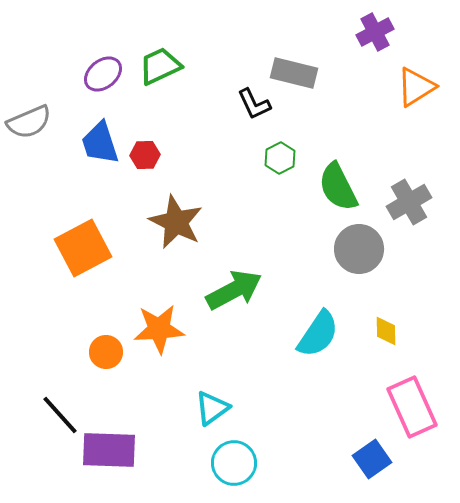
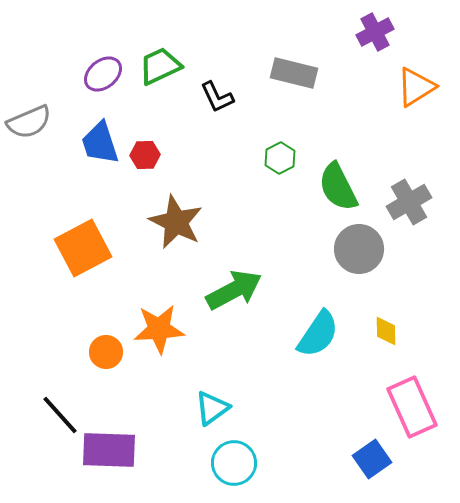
black L-shape: moved 37 px left, 7 px up
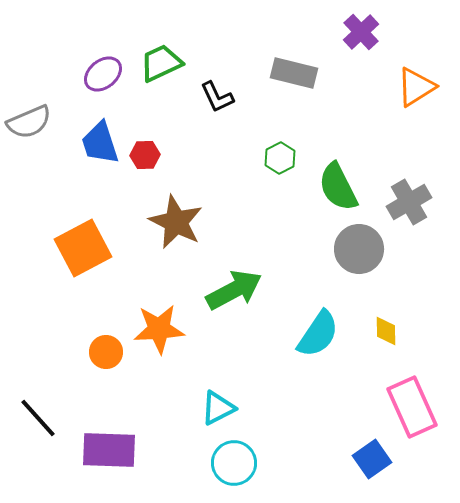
purple cross: moved 14 px left; rotated 15 degrees counterclockwise
green trapezoid: moved 1 px right, 3 px up
cyan triangle: moved 6 px right; rotated 9 degrees clockwise
black line: moved 22 px left, 3 px down
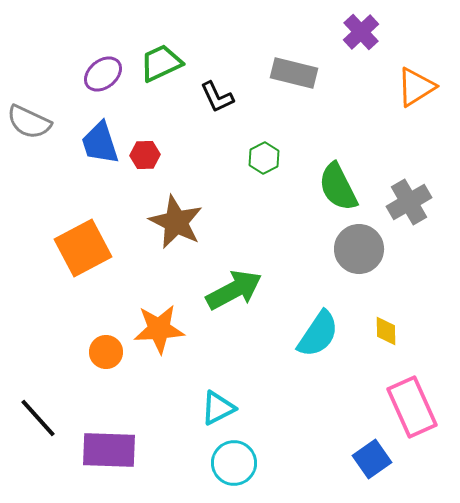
gray semicircle: rotated 48 degrees clockwise
green hexagon: moved 16 px left
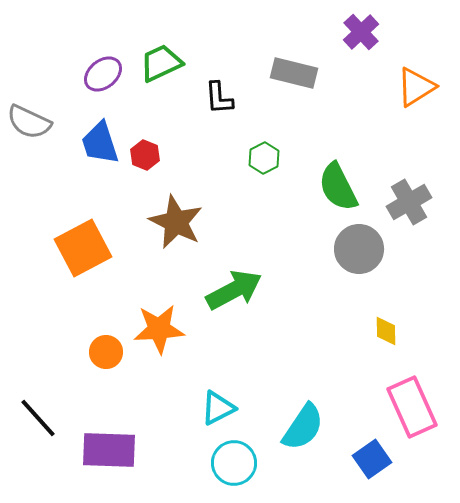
black L-shape: moved 2 px right, 1 px down; rotated 21 degrees clockwise
red hexagon: rotated 24 degrees clockwise
cyan semicircle: moved 15 px left, 93 px down
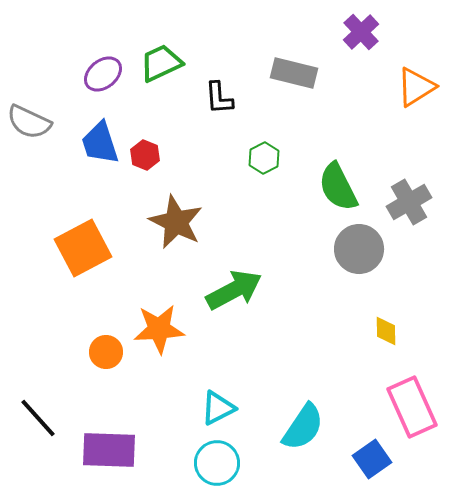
cyan circle: moved 17 px left
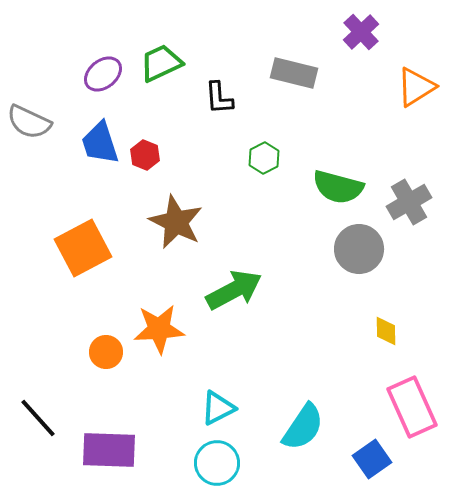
green semicircle: rotated 48 degrees counterclockwise
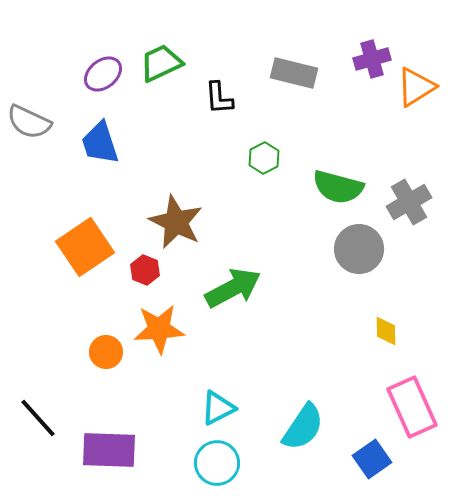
purple cross: moved 11 px right, 27 px down; rotated 27 degrees clockwise
red hexagon: moved 115 px down
orange square: moved 2 px right, 1 px up; rotated 6 degrees counterclockwise
green arrow: moved 1 px left, 2 px up
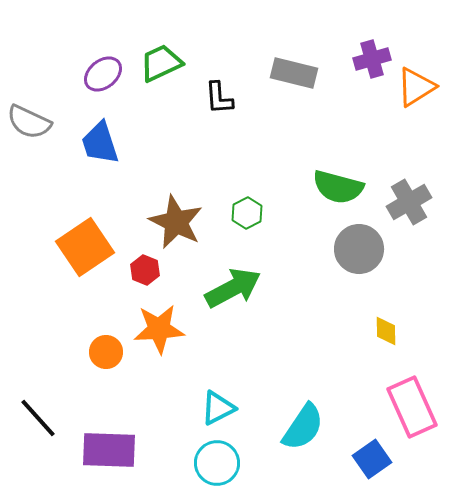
green hexagon: moved 17 px left, 55 px down
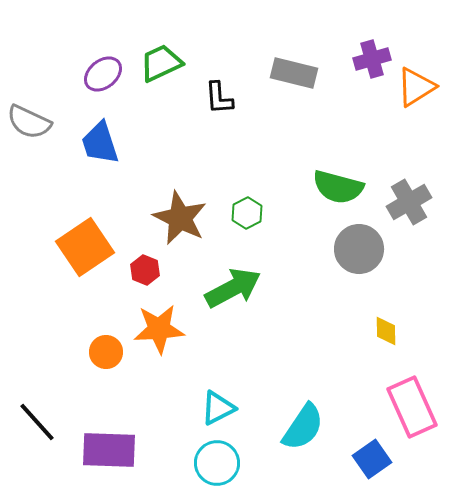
brown star: moved 4 px right, 4 px up
black line: moved 1 px left, 4 px down
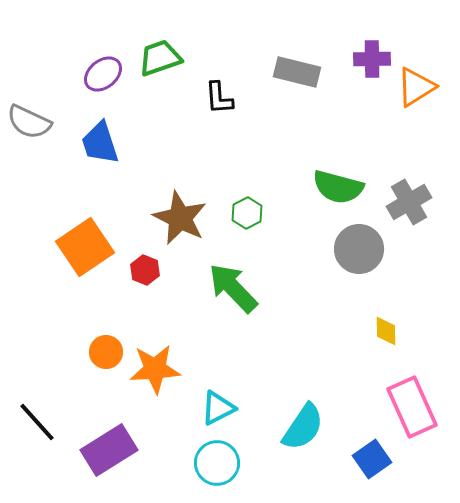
purple cross: rotated 15 degrees clockwise
green trapezoid: moved 1 px left, 5 px up; rotated 6 degrees clockwise
gray rectangle: moved 3 px right, 1 px up
green arrow: rotated 106 degrees counterclockwise
orange star: moved 4 px left, 40 px down
purple rectangle: rotated 34 degrees counterclockwise
